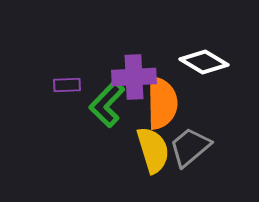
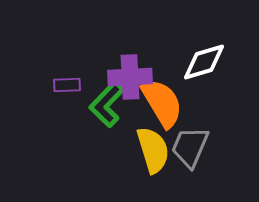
white diamond: rotated 48 degrees counterclockwise
purple cross: moved 4 px left
orange semicircle: rotated 30 degrees counterclockwise
gray trapezoid: rotated 27 degrees counterclockwise
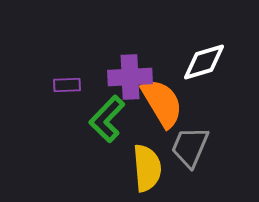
green L-shape: moved 15 px down
yellow semicircle: moved 6 px left, 18 px down; rotated 12 degrees clockwise
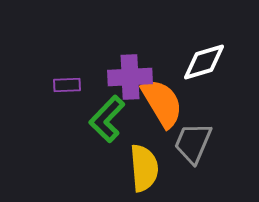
gray trapezoid: moved 3 px right, 4 px up
yellow semicircle: moved 3 px left
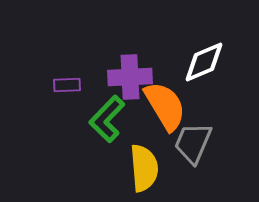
white diamond: rotated 6 degrees counterclockwise
orange semicircle: moved 3 px right, 3 px down
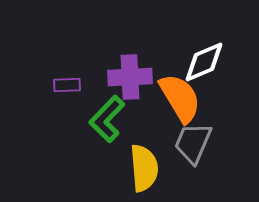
orange semicircle: moved 15 px right, 8 px up
